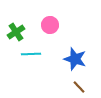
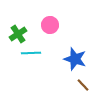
green cross: moved 2 px right, 2 px down
cyan line: moved 1 px up
brown line: moved 4 px right, 2 px up
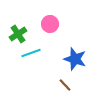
pink circle: moved 1 px up
cyan line: rotated 18 degrees counterclockwise
brown line: moved 18 px left
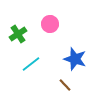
cyan line: moved 11 px down; rotated 18 degrees counterclockwise
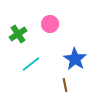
blue star: rotated 15 degrees clockwise
brown line: rotated 32 degrees clockwise
